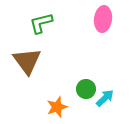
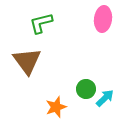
orange star: moved 1 px left
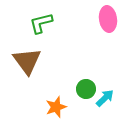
pink ellipse: moved 5 px right; rotated 15 degrees counterclockwise
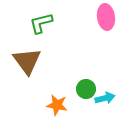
pink ellipse: moved 2 px left, 2 px up
cyan arrow: rotated 30 degrees clockwise
orange star: moved 1 px right, 2 px up; rotated 30 degrees clockwise
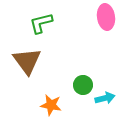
green circle: moved 3 px left, 4 px up
orange star: moved 6 px left
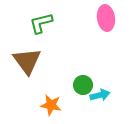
pink ellipse: moved 1 px down
cyan arrow: moved 5 px left, 3 px up
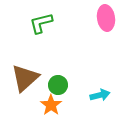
brown triangle: moved 2 px left, 17 px down; rotated 24 degrees clockwise
green circle: moved 25 px left
orange star: rotated 25 degrees clockwise
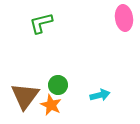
pink ellipse: moved 18 px right
brown triangle: moved 18 px down; rotated 12 degrees counterclockwise
orange star: rotated 10 degrees counterclockwise
